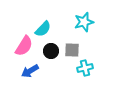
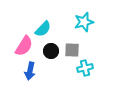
blue arrow: rotated 48 degrees counterclockwise
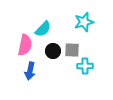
pink semicircle: moved 1 px right, 1 px up; rotated 20 degrees counterclockwise
black circle: moved 2 px right
cyan cross: moved 2 px up; rotated 14 degrees clockwise
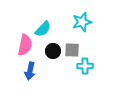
cyan star: moved 2 px left
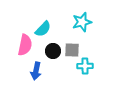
blue arrow: moved 6 px right
